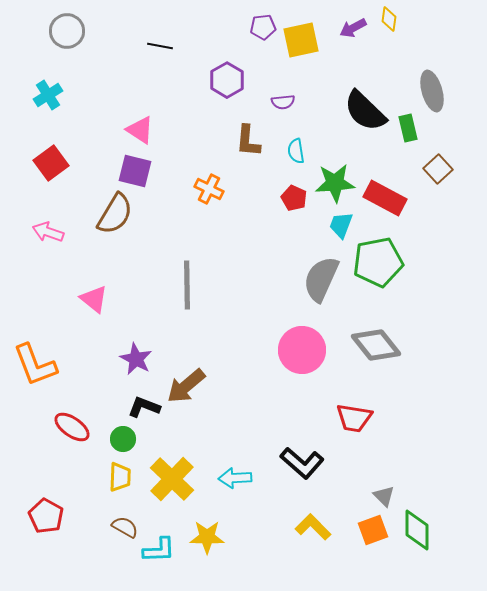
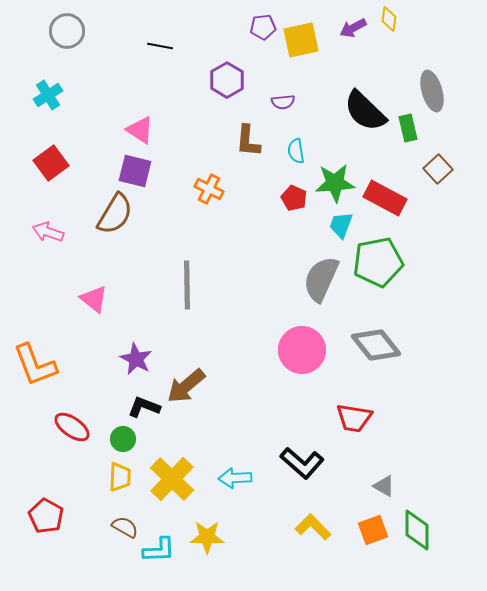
gray triangle at (384, 496): moved 10 px up; rotated 15 degrees counterclockwise
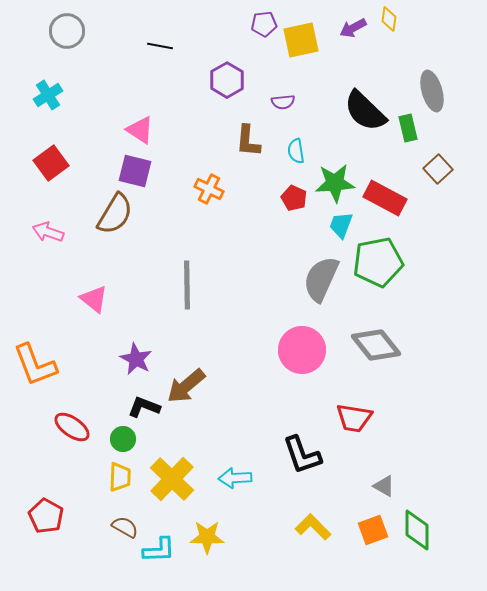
purple pentagon at (263, 27): moved 1 px right, 3 px up
black L-shape at (302, 463): moved 8 px up; rotated 30 degrees clockwise
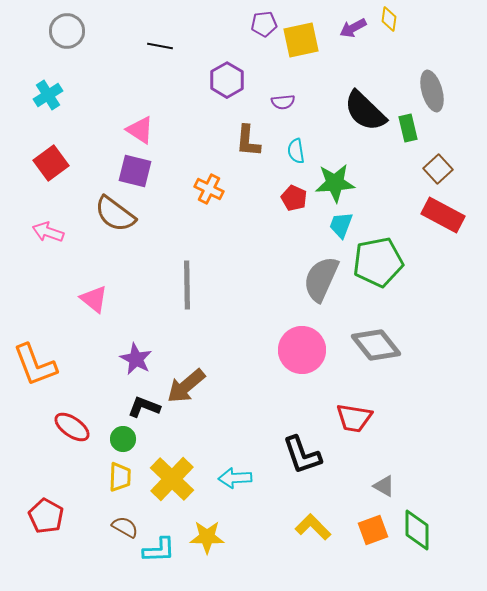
red rectangle at (385, 198): moved 58 px right, 17 px down
brown semicircle at (115, 214): rotated 96 degrees clockwise
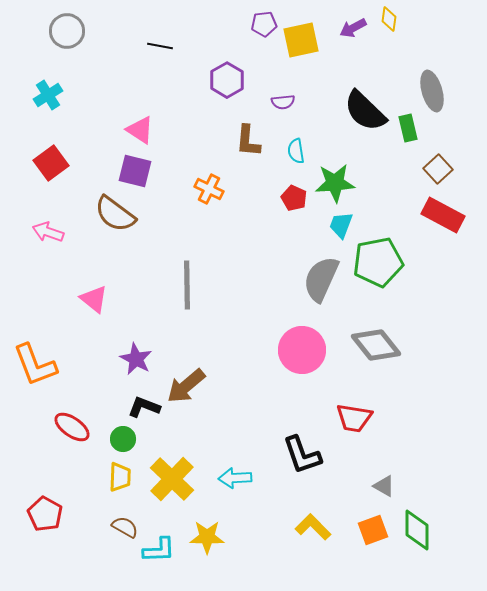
red pentagon at (46, 516): moved 1 px left, 2 px up
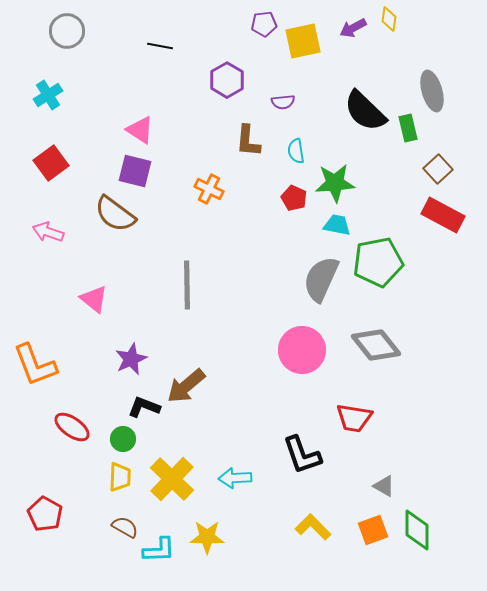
yellow square at (301, 40): moved 2 px right, 1 px down
cyan trapezoid at (341, 225): moved 4 px left; rotated 80 degrees clockwise
purple star at (136, 359): moved 5 px left; rotated 20 degrees clockwise
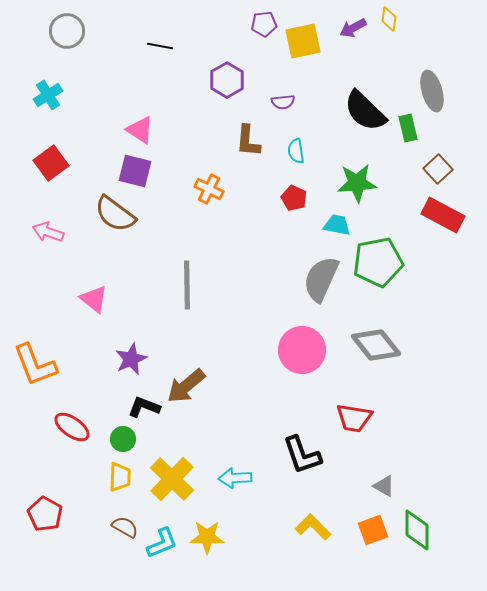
green star at (335, 183): moved 22 px right
cyan L-shape at (159, 550): moved 3 px right, 7 px up; rotated 20 degrees counterclockwise
